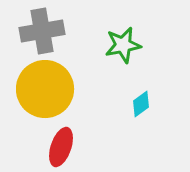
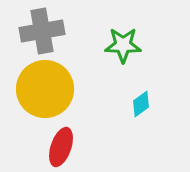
green star: rotated 12 degrees clockwise
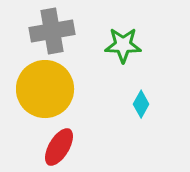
gray cross: moved 10 px right
cyan diamond: rotated 24 degrees counterclockwise
red ellipse: moved 2 px left; rotated 12 degrees clockwise
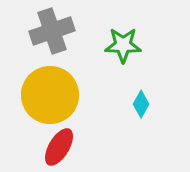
gray cross: rotated 9 degrees counterclockwise
yellow circle: moved 5 px right, 6 px down
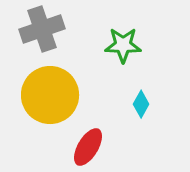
gray cross: moved 10 px left, 2 px up
red ellipse: moved 29 px right
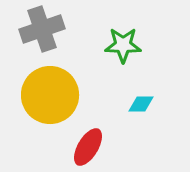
cyan diamond: rotated 60 degrees clockwise
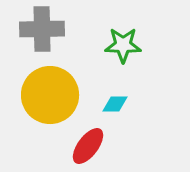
gray cross: rotated 18 degrees clockwise
cyan diamond: moved 26 px left
red ellipse: moved 1 px up; rotated 6 degrees clockwise
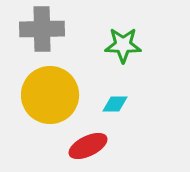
red ellipse: rotated 27 degrees clockwise
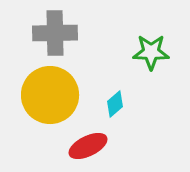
gray cross: moved 13 px right, 4 px down
green star: moved 28 px right, 7 px down
cyan diamond: rotated 40 degrees counterclockwise
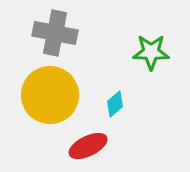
gray cross: rotated 12 degrees clockwise
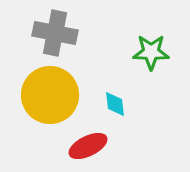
cyan diamond: rotated 56 degrees counterclockwise
